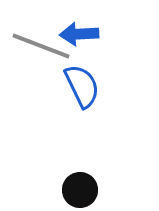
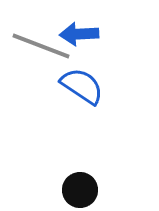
blue semicircle: rotated 30 degrees counterclockwise
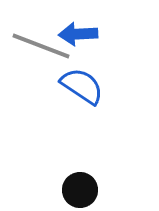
blue arrow: moved 1 px left
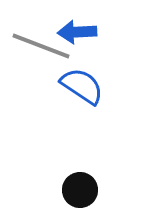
blue arrow: moved 1 px left, 2 px up
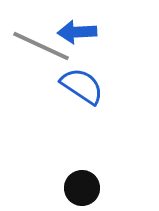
gray line: rotated 4 degrees clockwise
black circle: moved 2 px right, 2 px up
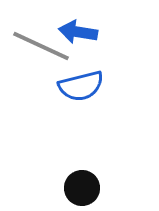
blue arrow: moved 1 px right; rotated 12 degrees clockwise
blue semicircle: moved 1 px left; rotated 132 degrees clockwise
